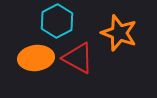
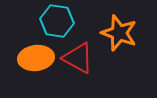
cyan hexagon: rotated 24 degrees counterclockwise
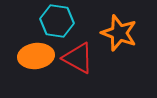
orange ellipse: moved 2 px up
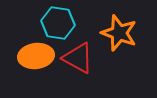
cyan hexagon: moved 1 px right, 2 px down
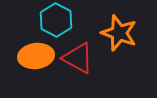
cyan hexagon: moved 2 px left, 3 px up; rotated 20 degrees clockwise
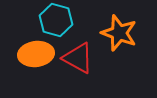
cyan hexagon: rotated 12 degrees counterclockwise
orange ellipse: moved 2 px up
